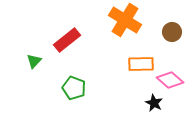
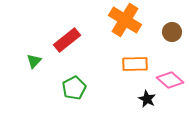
orange rectangle: moved 6 px left
green pentagon: rotated 25 degrees clockwise
black star: moved 7 px left, 4 px up
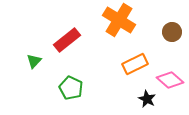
orange cross: moved 6 px left
orange rectangle: rotated 25 degrees counterclockwise
green pentagon: moved 3 px left; rotated 20 degrees counterclockwise
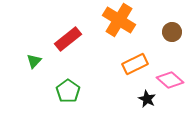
red rectangle: moved 1 px right, 1 px up
green pentagon: moved 3 px left, 3 px down; rotated 10 degrees clockwise
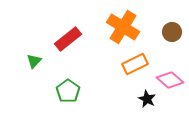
orange cross: moved 4 px right, 7 px down
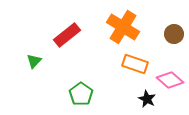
brown circle: moved 2 px right, 2 px down
red rectangle: moved 1 px left, 4 px up
orange rectangle: rotated 45 degrees clockwise
green pentagon: moved 13 px right, 3 px down
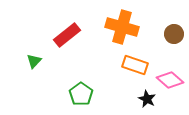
orange cross: moved 1 px left; rotated 16 degrees counterclockwise
orange rectangle: moved 1 px down
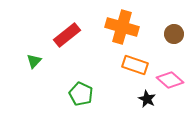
green pentagon: rotated 10 degrees counterclockwise
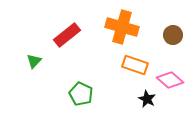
brown circle: moved 1 px left, 1 px down
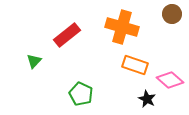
brown circle: moved 1 px left, 21 px up
